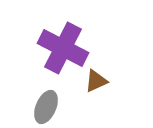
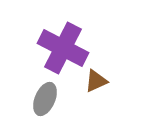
gray ellipse: moved 1 px left, 8 px up
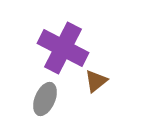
brown triangle: rotated 15 degrees counterclockwise
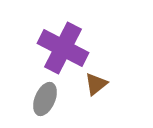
brown triangle: moved 3 px down
